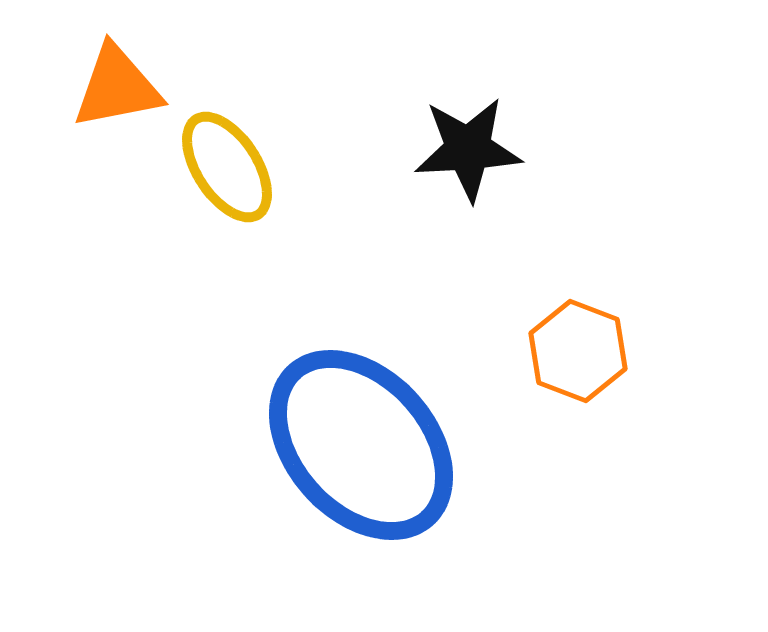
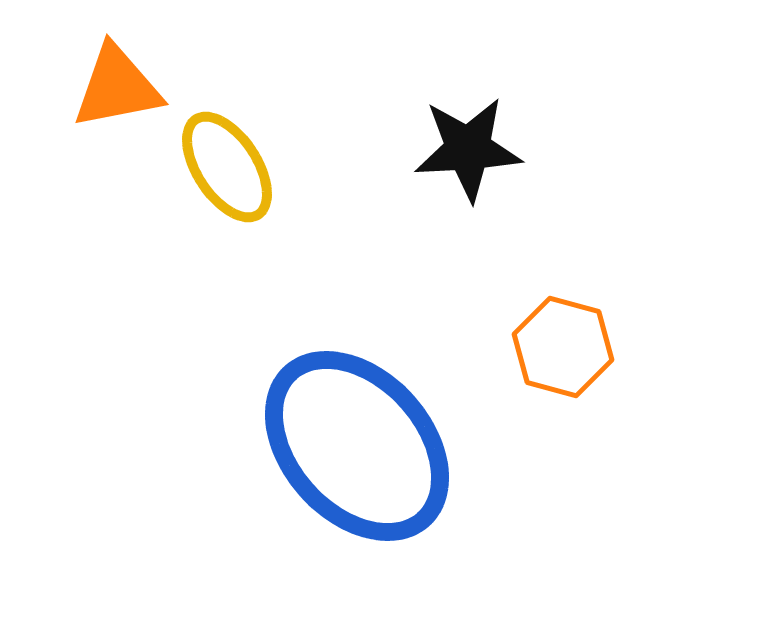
orange hexagon: moved 15 px left, 4 px up; rotated 6 degrees counterclockwise
blue ellipse: moved 4 px left, 1 px down
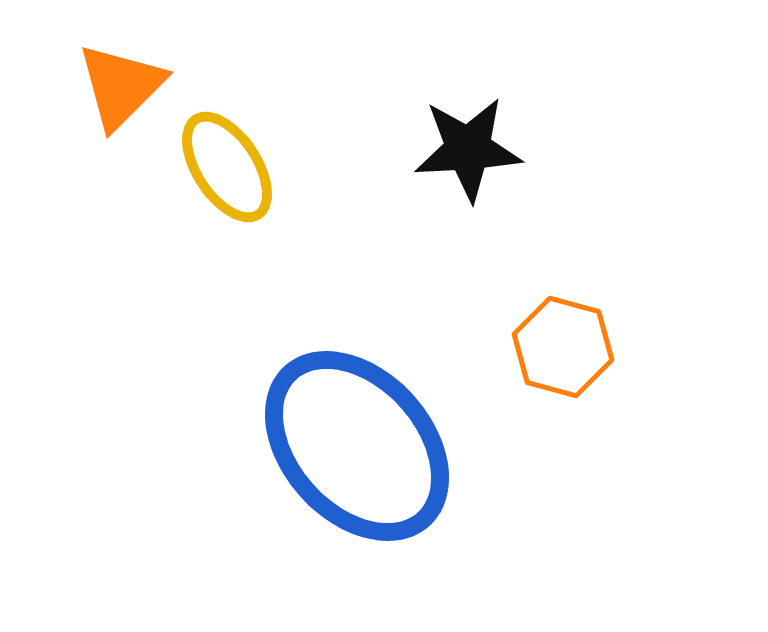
orange triangle: moved 4 px right, 1 px up; rotated 34 degrees counterclockwise
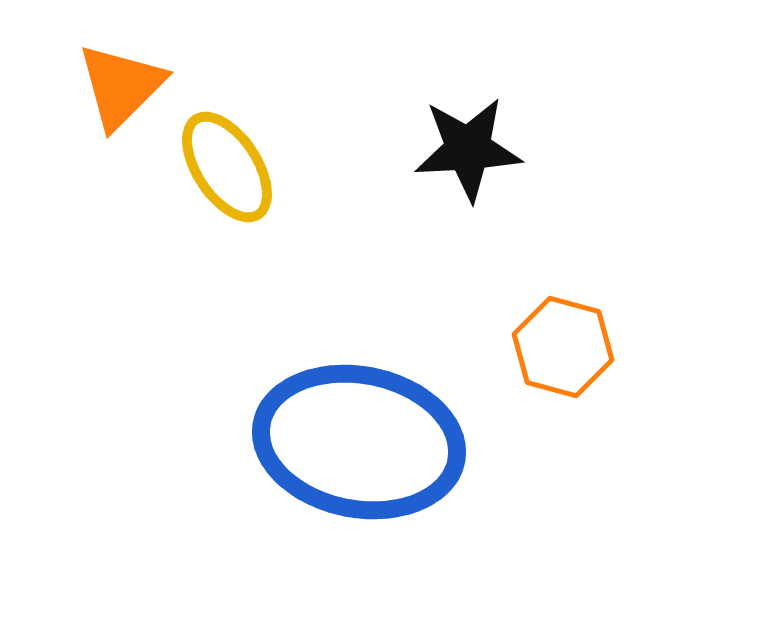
blue ellipse: moved 2 px right, 4 px up; rotated 37 degrees counterclockwise
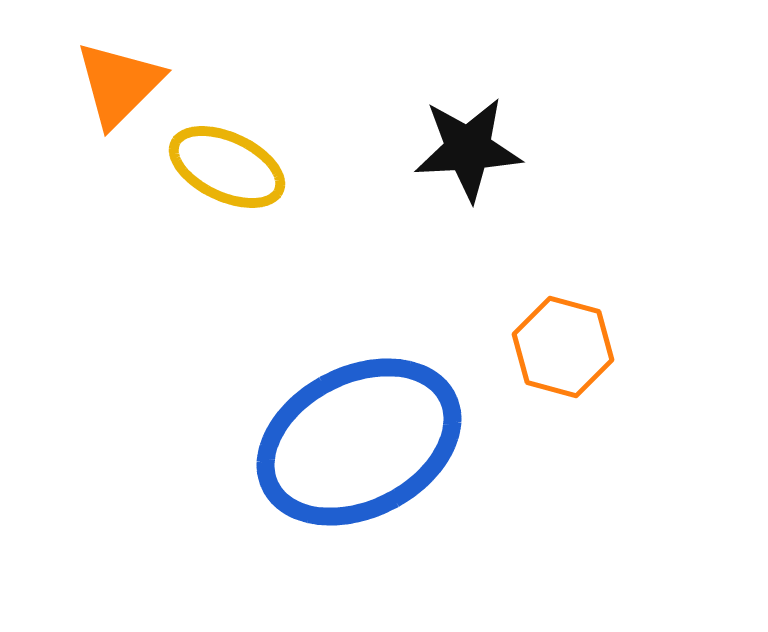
orange triangle: moved 2 px left, 2 px up
yellow ellipse: rotated 32 degrees counterclockwise
blue ellipse: rotated 38 degrees counterclockwise
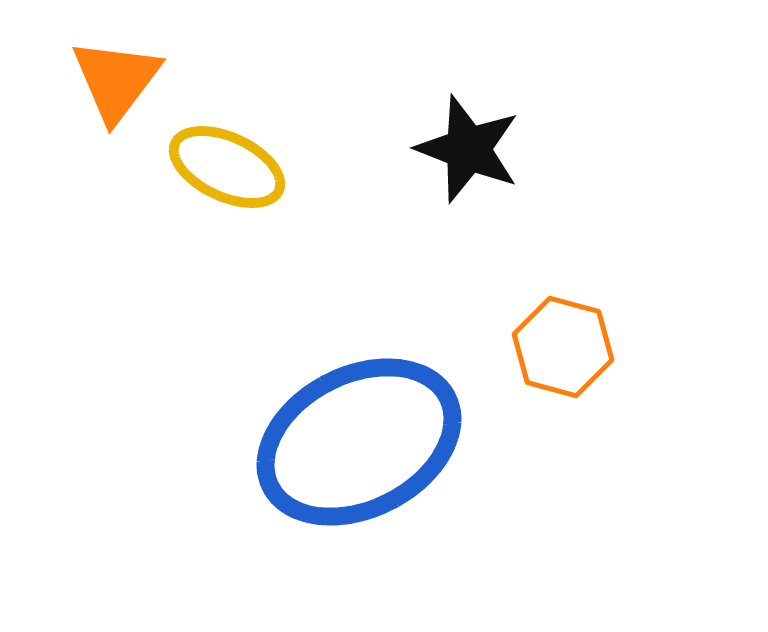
orange triangle: moved 3 px left, 4 px up; rotated 8 degrees counterclockwise
black star: rotated 24 degrees clockwise
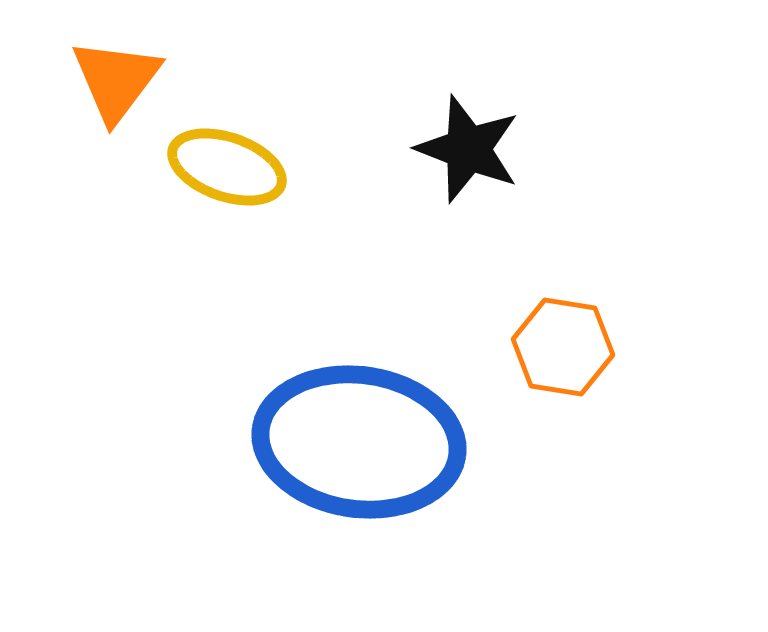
yellow ellipse: rotated 6 degrees counterclockwise
orange hexagon: rotated 6 degrees counterclockwise
blue ellipse: rotated 35 degrees clockwise
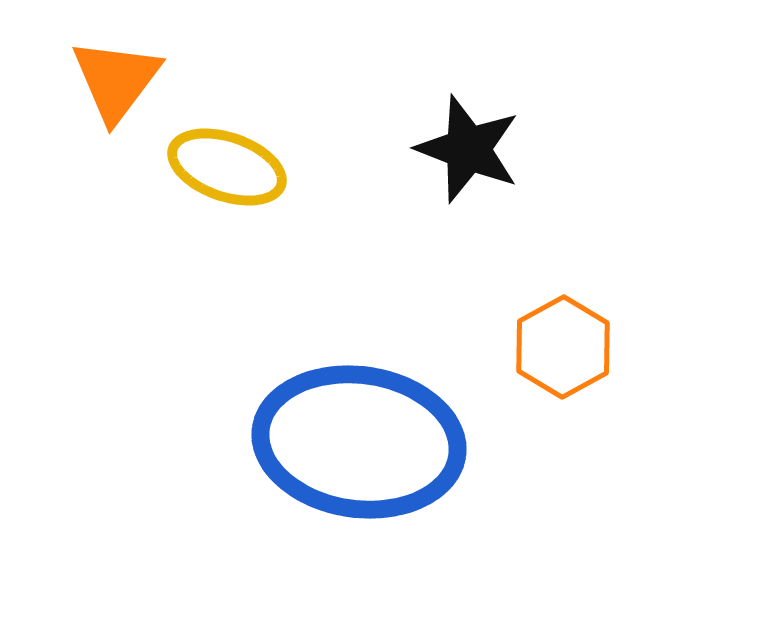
orange hexagon: rotated 22 degrees clockwise
